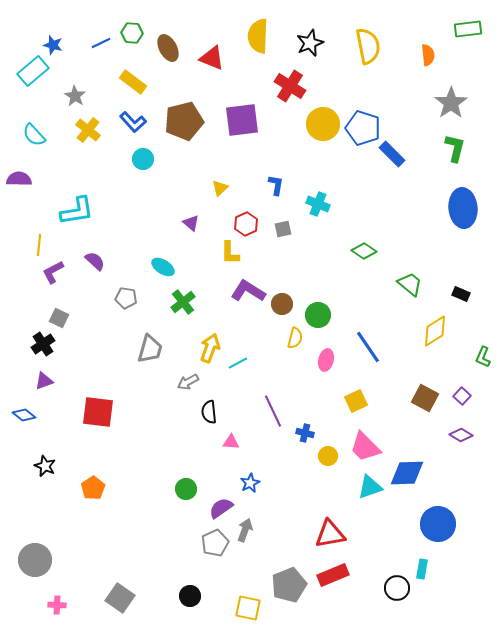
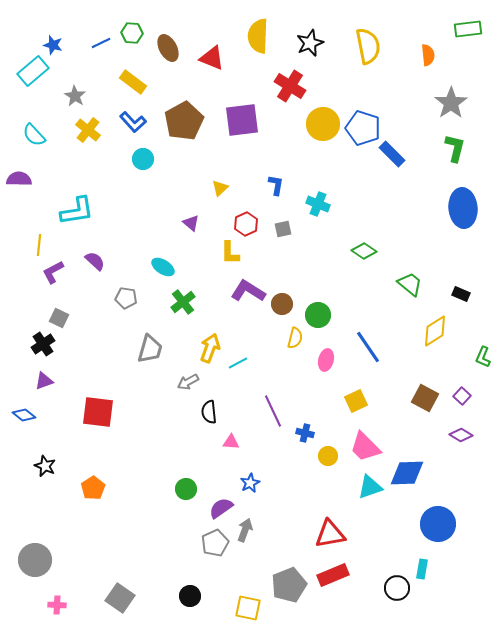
brown pentagon at (184, 121): rotated 15 degrees counterclockwise
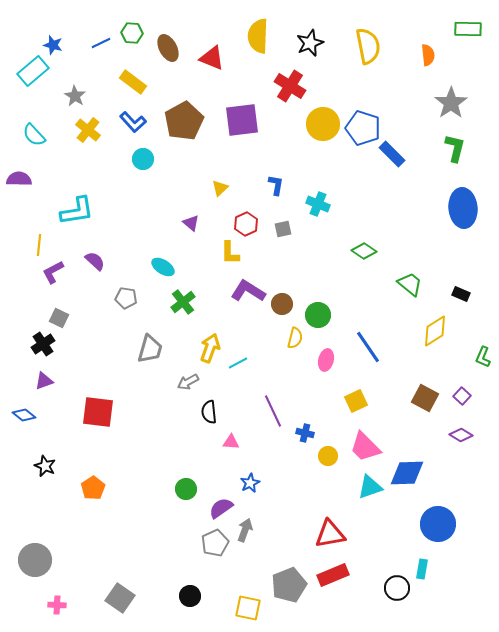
green rectangle at (468, 29): rotated 8 degrees clockwise
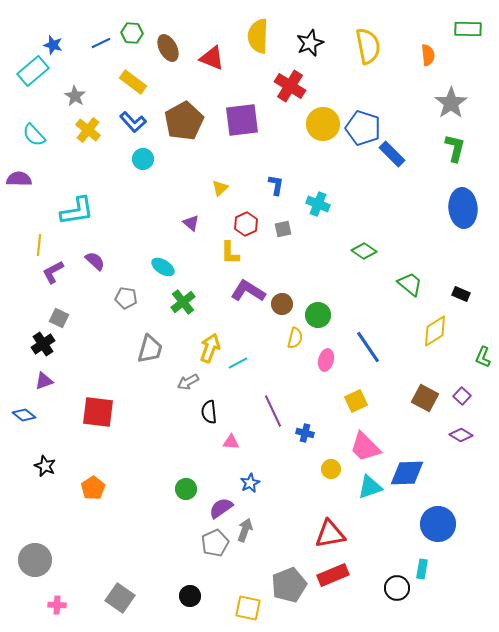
yellow circle at (328, 456): moved 3 px right, 13 px down
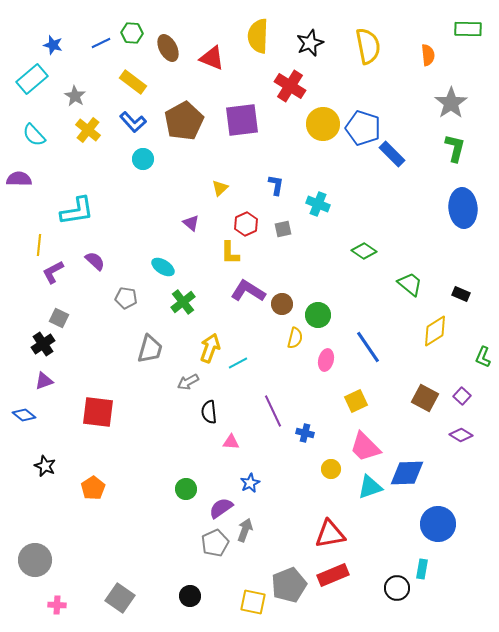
cyan rectangle at (33, 71): moved 1 px left, 8 px down
yellow square at (248, 608): moved 5 px right, 6 px up
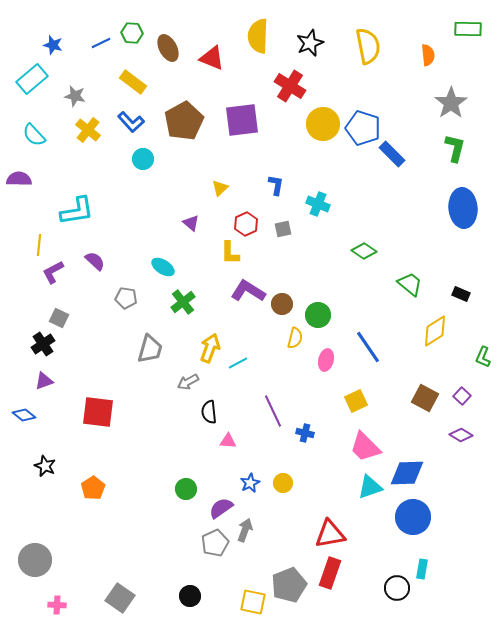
gray star at (75, 96): rotated 20 degrees counterclockwise
blue L-shape at (133, 122): moved 2 px left
pink triangle at (231, 442): moved 3 px left, 1 px up
yellow circle at (331, 469): moved 48 px left, 14 px down
blue circle at (438, 524): moved 25 px left, 7 px up
red rectangle at (333, 575): moved 3 px left, 2 px up; rotated 48 degrees counterclockwise
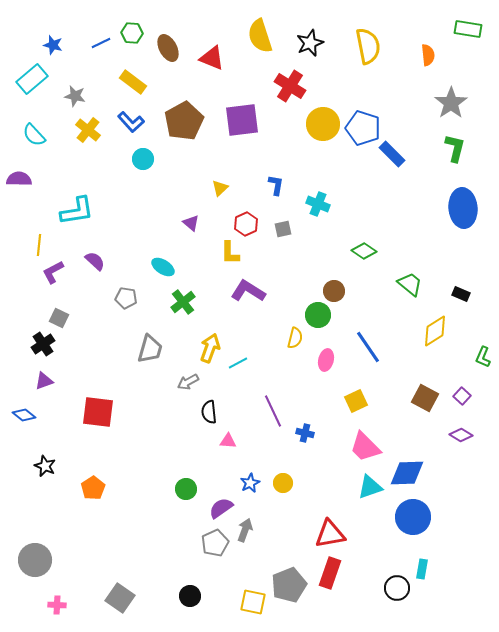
green rectangle at (468, 29): rotated 8 degrees clockwise
yellow semicircle at (258, 36): moved 2 px right; rotated 20 degrees counterclockwise
brown circle at (282, 304): moved 52 px right, 13 px up
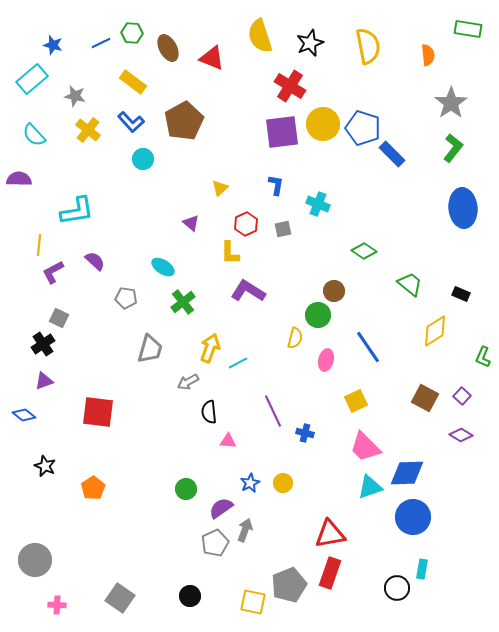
purple square at (242, 120): moved 40 px right, 12 px down
green L-shape at (455, 148): moved 2 px left; rotated 24 degrees clockwise
